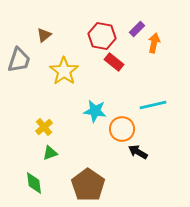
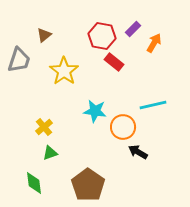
purple rectangle: moved 4 px left
orange arrow: rotated 18 degrees clockwise
orange circle: moved 1 px right, 2 px up
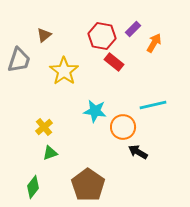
green diamond: moved 1 px left, 4 px down; rotated 45 degrees clockwise
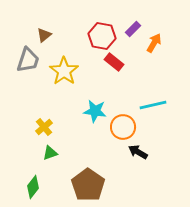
gray trapezoid: moved 9 px right
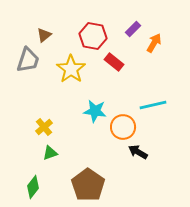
red hexagon: moved 9 px left
yellow star: moved 7 px right, 2 px up
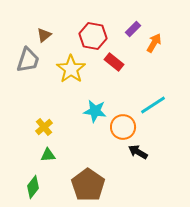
cyan line: rotated 20 degrees counterclockwise
green triangle: moved 2 px left, 2 px down; rotated 14 degrees clockwise
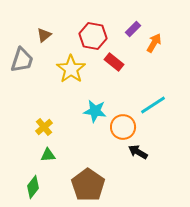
gray trapezoid: moved 6 px left
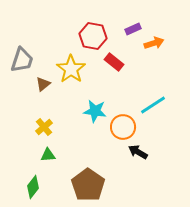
purple rectangle: rotated 21 degrees clockwise
brown triangle: moved 1 px left, 49 px down
orange arrow: rotated 42 degrees clockwise
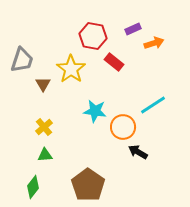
brown triangle: rotated 21 degrees counterclockwise
green triangle: moved 3 px left
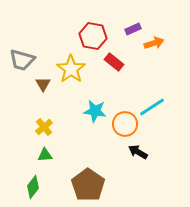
gray trapezoid: rotated 88 degrees clockwise
cyan line: moved 1 px left, 2 px down
orange circle: moved 2 px right, 3 px up
